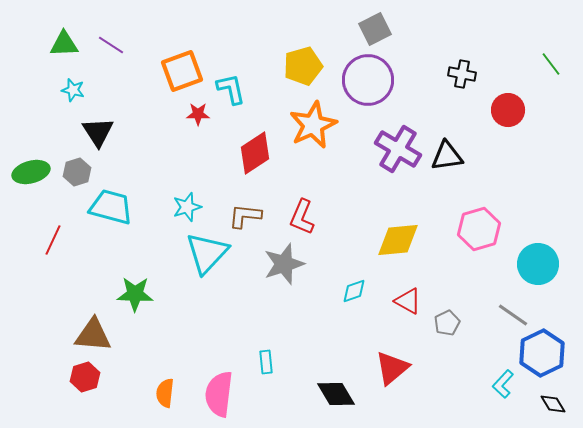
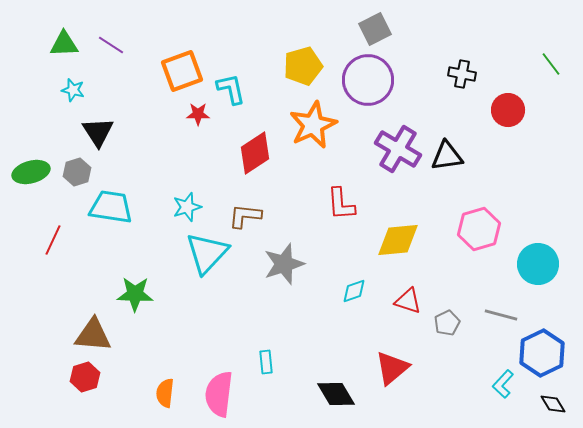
cyan trapezoid at (111, 207): rotated 6 degrees counterclockwise
red L-shape at (302, 217): moved 39 px right, 13 px up; rotated 27 degrees counterclockwise
red triangle at (408, 301): rotated 12 degrees counterclockwise
gray line at (513, 315): moved 12 px left; rotated 20 degrees counterclockwise
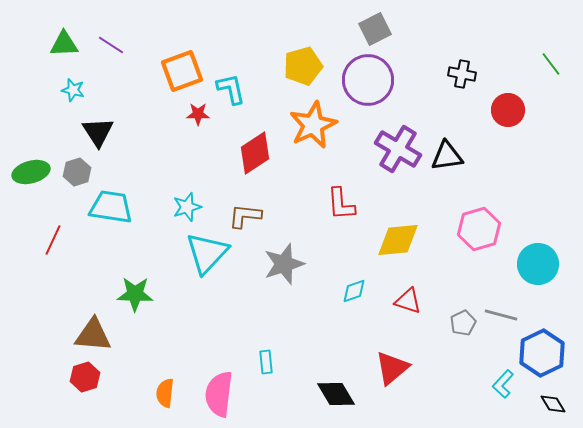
gray pentagon at (447, 323): moved 16 px right
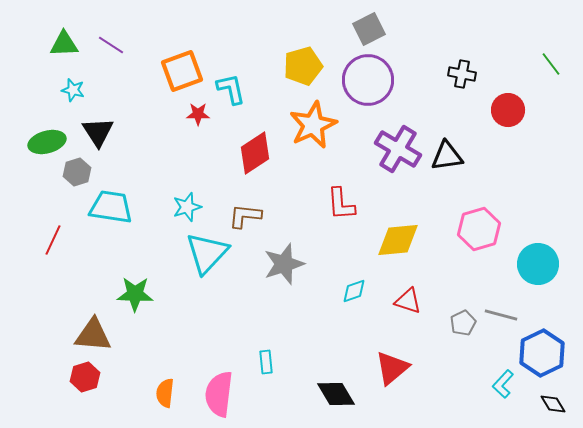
gray square at (375, 29): moved 6 px left
green ellipse at (31, 172): moved 16 px right, 30 px up
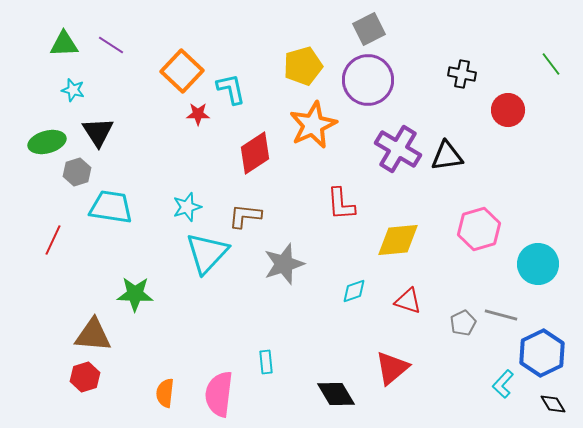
orange square at (182, 71): rotated 27 degrees counterclockwise
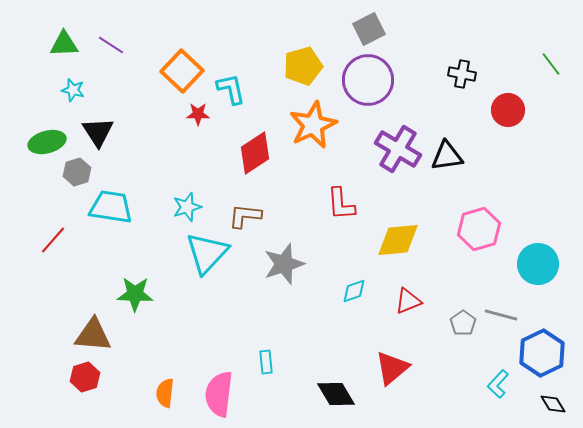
red line at (53, 240): rotated 16 degrees clockwise
red triangle at (408, 301): rotated 40 degrees counterclockwise
gray pentagon at (463, 323): rotated 10 degrees counterclockwise
cyan L-shape at (503, 384): moved 5 px left
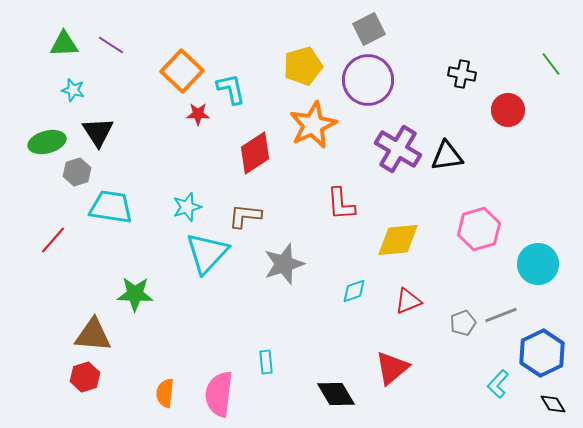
gray line at (501, 315): rotated 36 degrees counterclockwise
gray pentagon at (463, 323): rotated 15 degrees clockwise
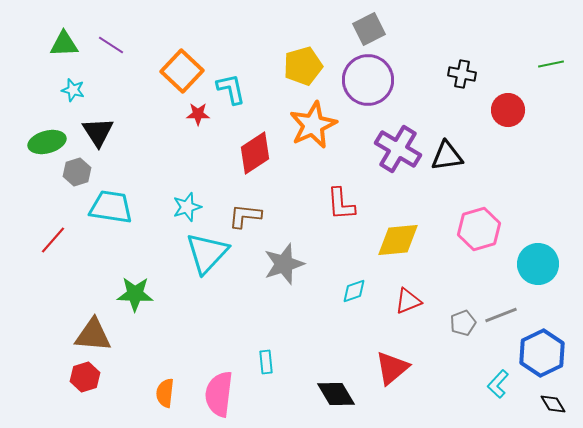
green line at (551, 64): rotated 65 degrees counterclockwise
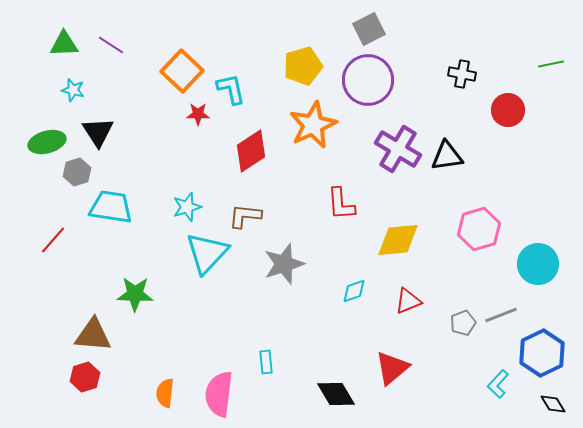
red diamond at (255, 153): moved 4 px left, 2 px up
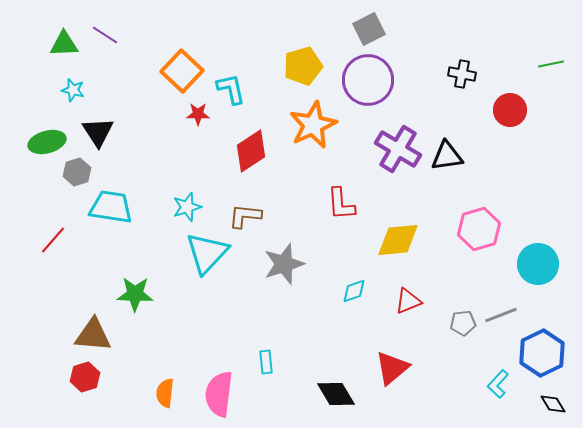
purple line at (111, 45): moved 6 px left, 10 px up
red circle at (508, 110): moved 2 px right
gray pentagon at (463, 323): rotated 15 degrees clockwise
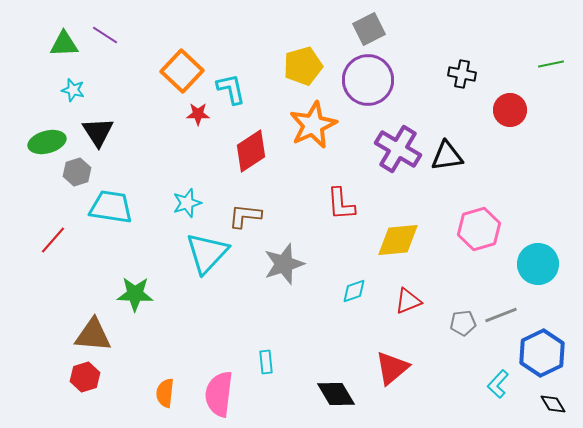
cyan star at (187, 207): moved 4 px up
